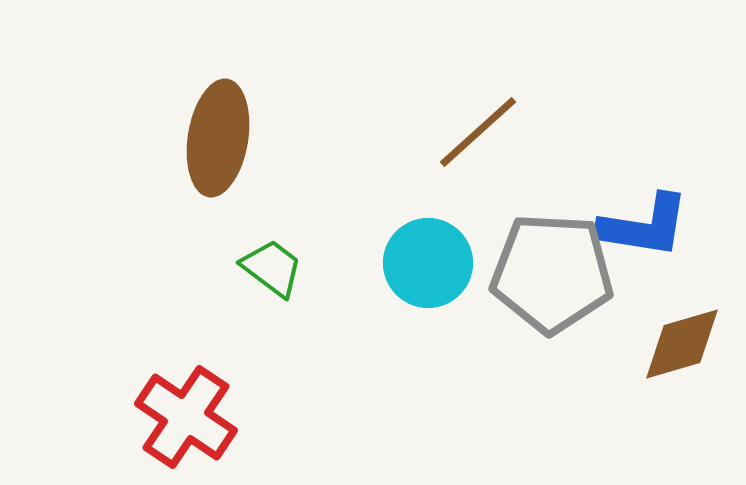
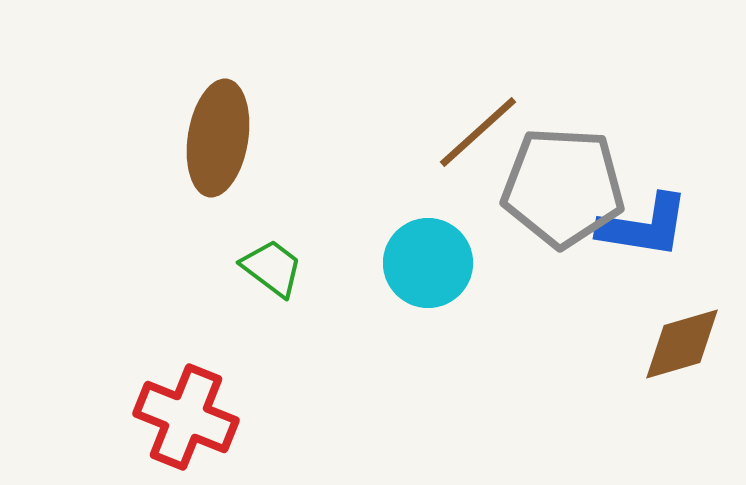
gray pentagon: moved 11 px right, 86 px up
red cross: rotated 12 degrees counterclockwise
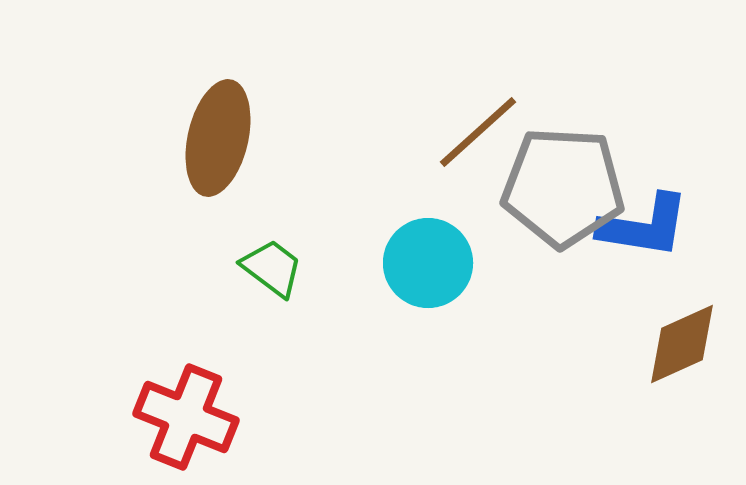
brown ellipse: rotated 4 degrees clockwise
brown diamond: rotated 8 degrees counterclockwise
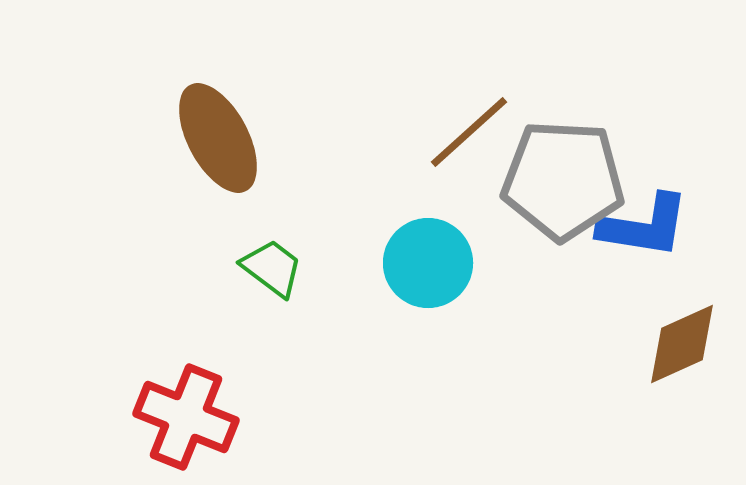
brown line: moved 9 px left
brown ellipse: rotated 41 degrees counterclockwise
gray pentagon: moved 7 px up
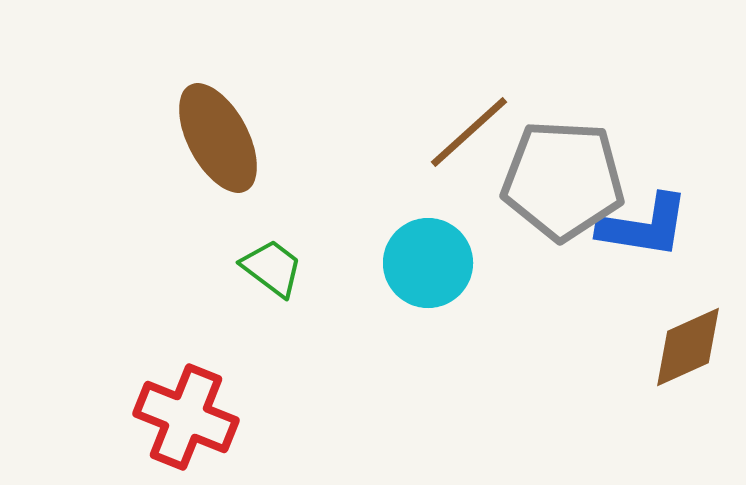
brown diamond: moved 6 px right, 3 px down
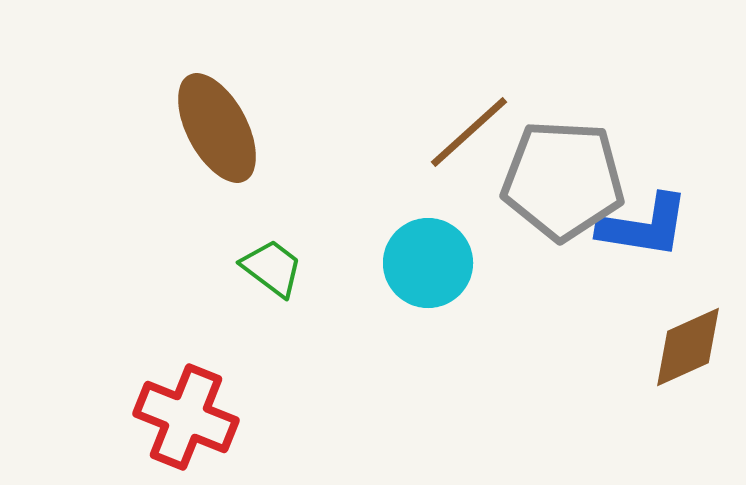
brown ellipse: moved 1 px left, 10 px up
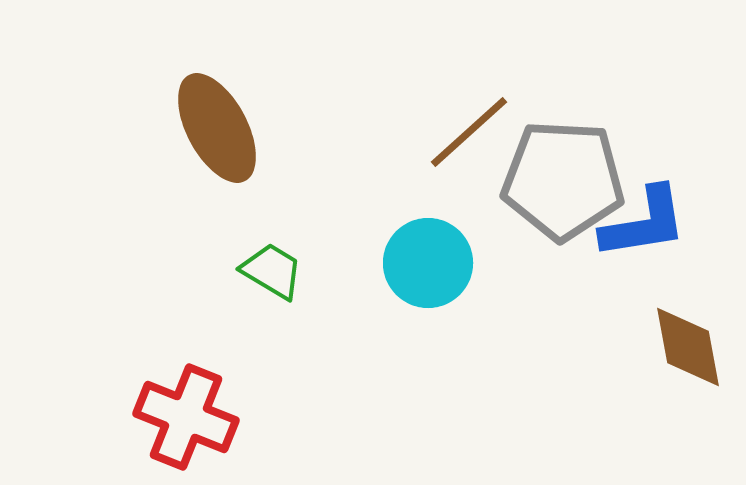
blue L-shape: moved 3 px up; rotated 18 degrees counterclockwise
green trapezoid: moved 3 px down; rotated 6 degrees counterclockwise
brown diamond: rotated 76 degrees counterclockwise
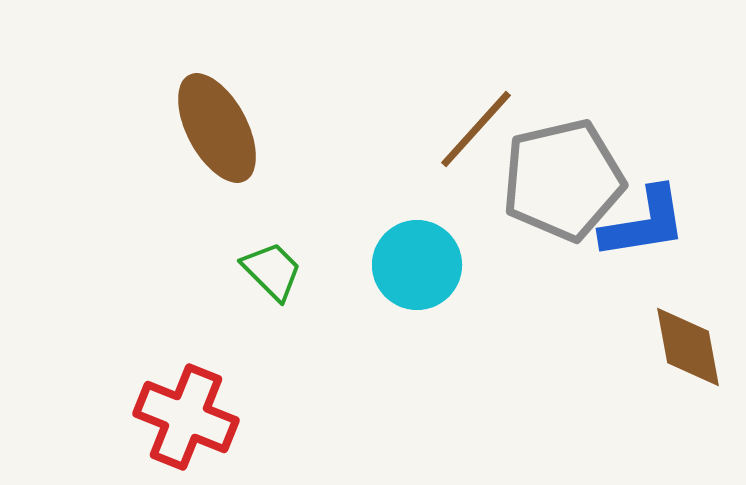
brown line: moved 7 px right, 3 px up; rotated 6 degrees counterclockwise
gray pentagon: rotated 16 degrees counterclockwise
cyan circle: moved 11 px left, 2 px down
green trapezoid: rotated 14 degrees clockwise
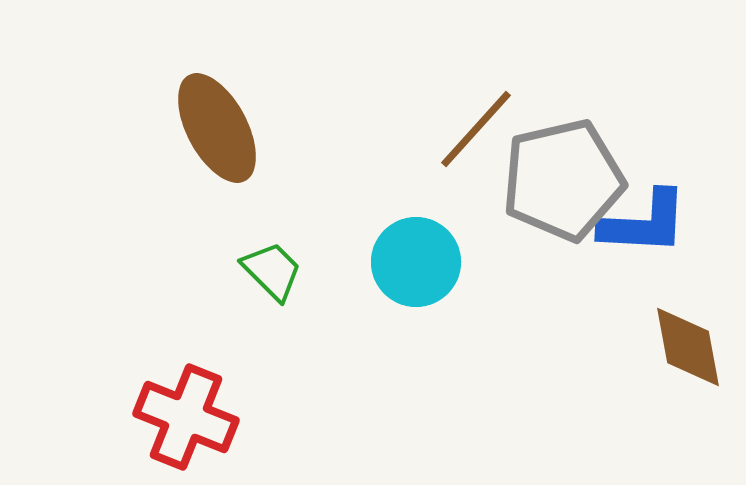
blue L-shape: rotated 12 degrees clockwise
cyan circle: moved 1 px left, 3 px up
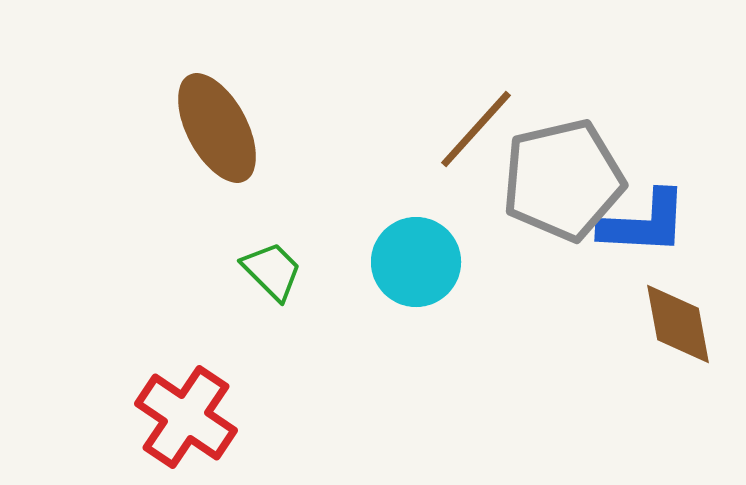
brown diamond: moved 10 px left, 23 px up
red cross: rotated 12 degrees clockwise
